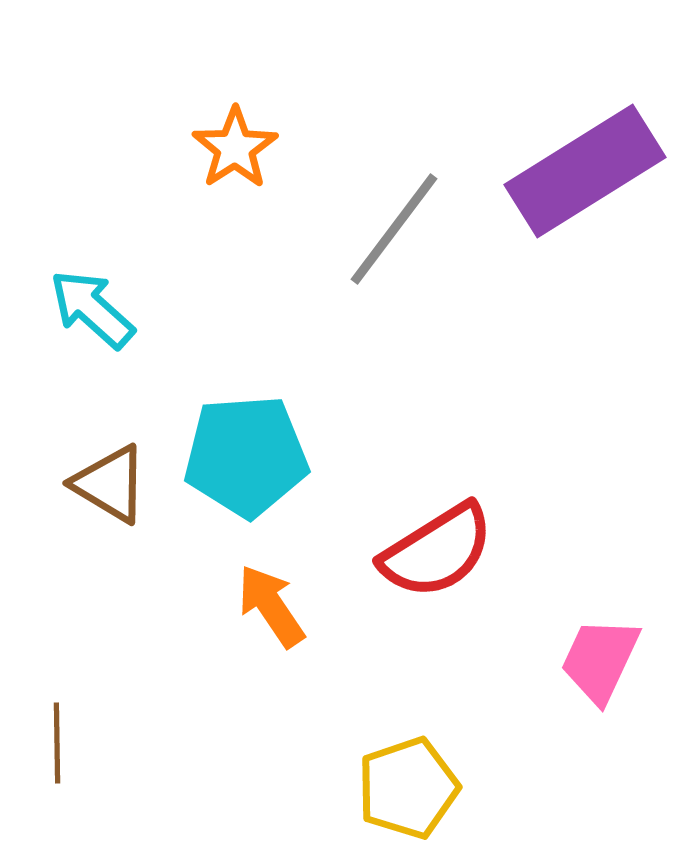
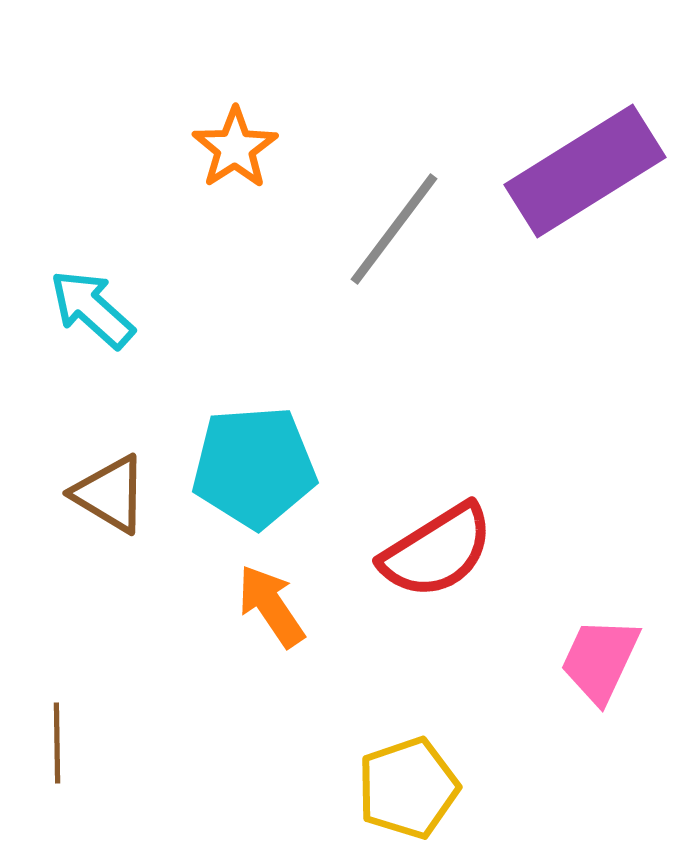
cyan pentagon: moved 8 px right, 11 px down
brown triangle: moved 10 px down
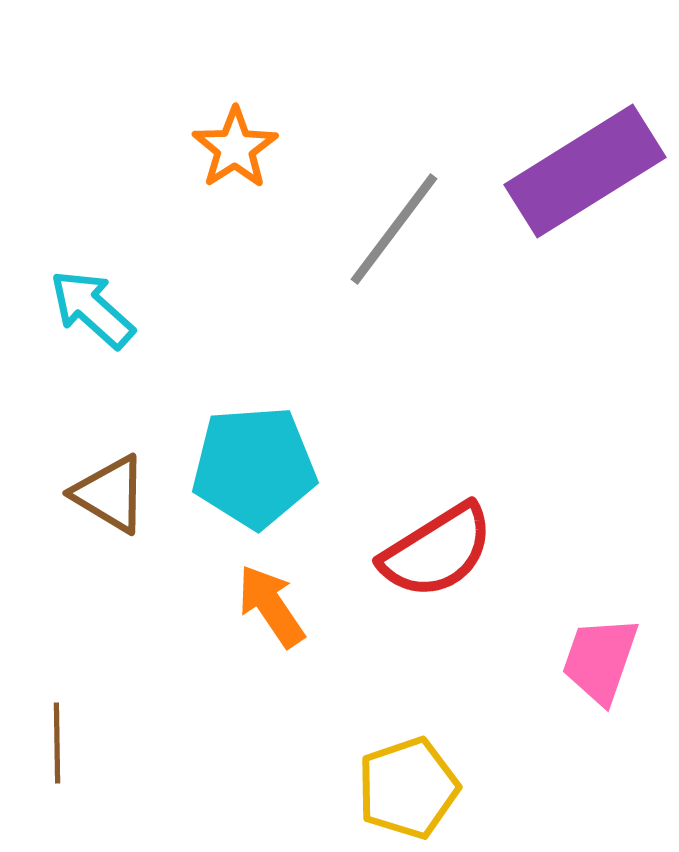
pink trapezoid: rotated 6 degrees counterclockwise
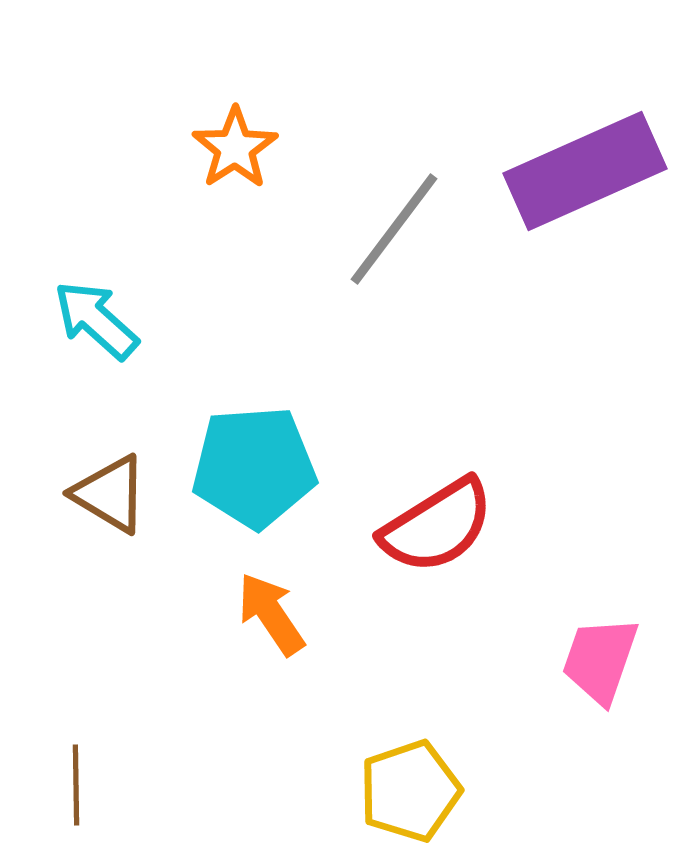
purple rectangle: rotated 8 degrees clockwise
cyan arrow: moved 4 px right, 11 px down
red semicircle: moved 25 px up
orange arrow: moved 8 px down
brown line: moved 19 px right, 42 px down
yellow pentagon: moved 2 px right, 3 px down
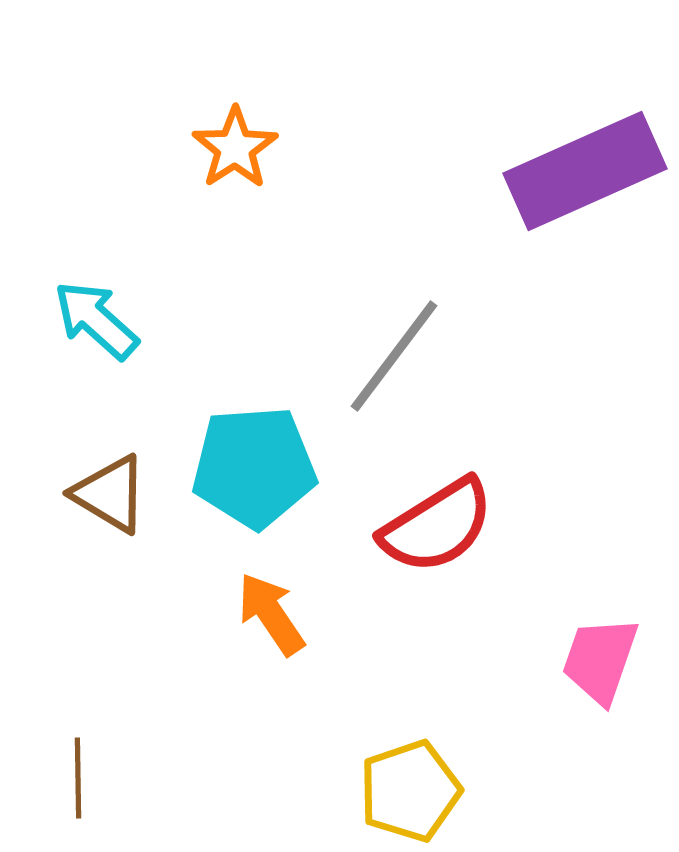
gray line: moved 127 px down
brown line: moved 2 px right, 7 px up
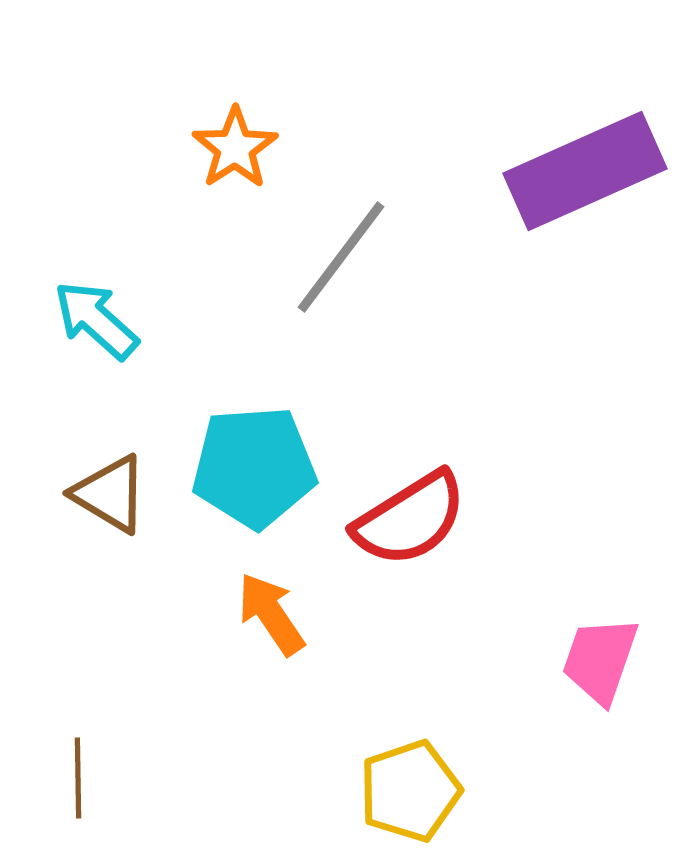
gray line: moved 53 px left, 99 px up
red semicircle: moved 27 px left, 7 px up
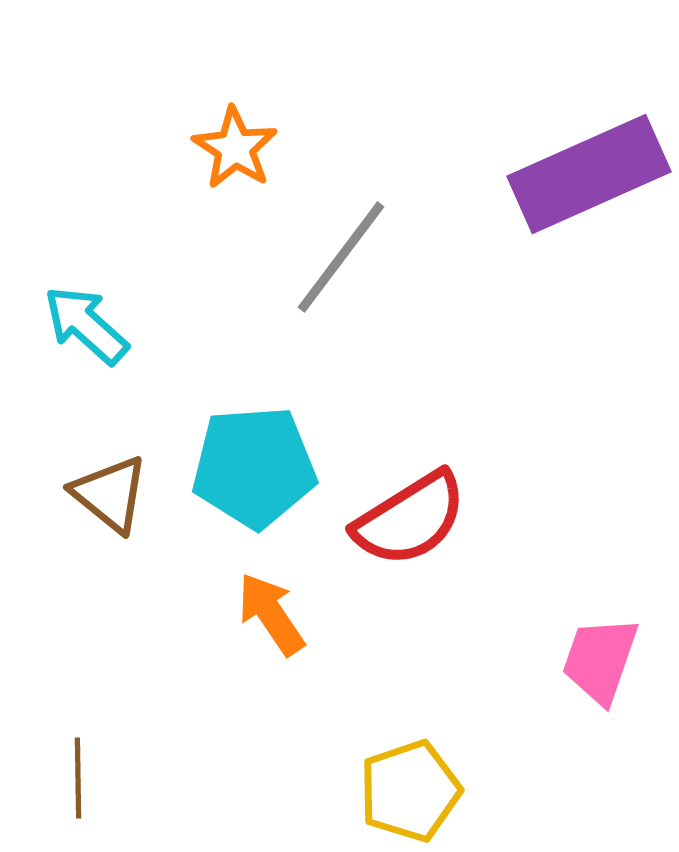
orange star: rotated 6 degrees counterclockwise
purple rectangle: moved 4 px right, 3 px down
cyan arrow: moved 10 px left, 5 px down
brown triangle: rotated 8 degrees clockwise
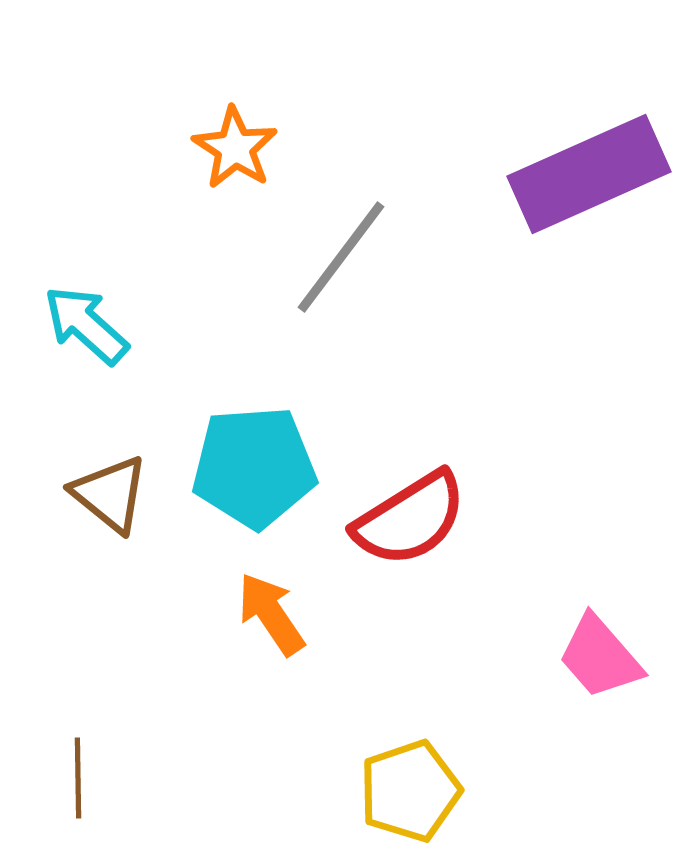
pink trapezoid: moved 3 px up; rotated 60 degrees counterclockwise
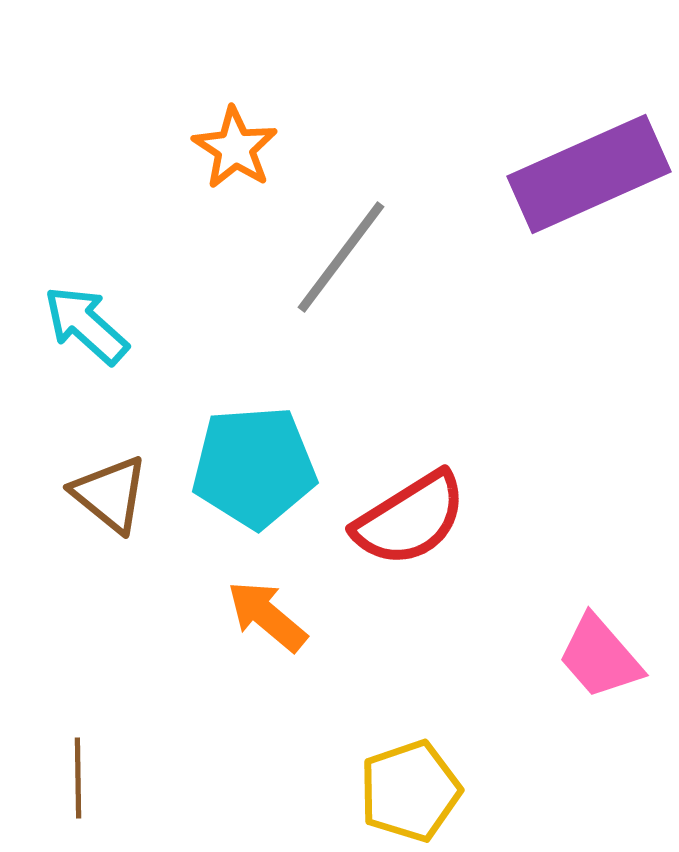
orange arrow: moved 4 px left, 2 px down; rotated 16 degrees counterclockwise
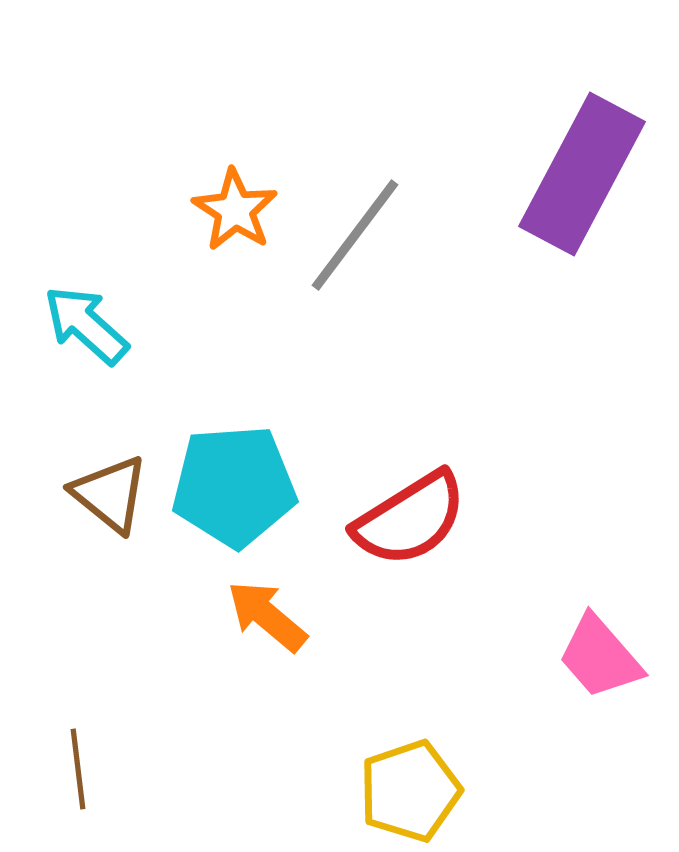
orange star: moved 62 px down
purple rectangle: moved 7 px left; rotated 38 degrees counterclockwise
gray line: moved 14 px right, 22 px up
cyan pentagon: moved 20 px left, 19 px down
brown line: moved 9 px up; rotated 6 degrees counterclockwise
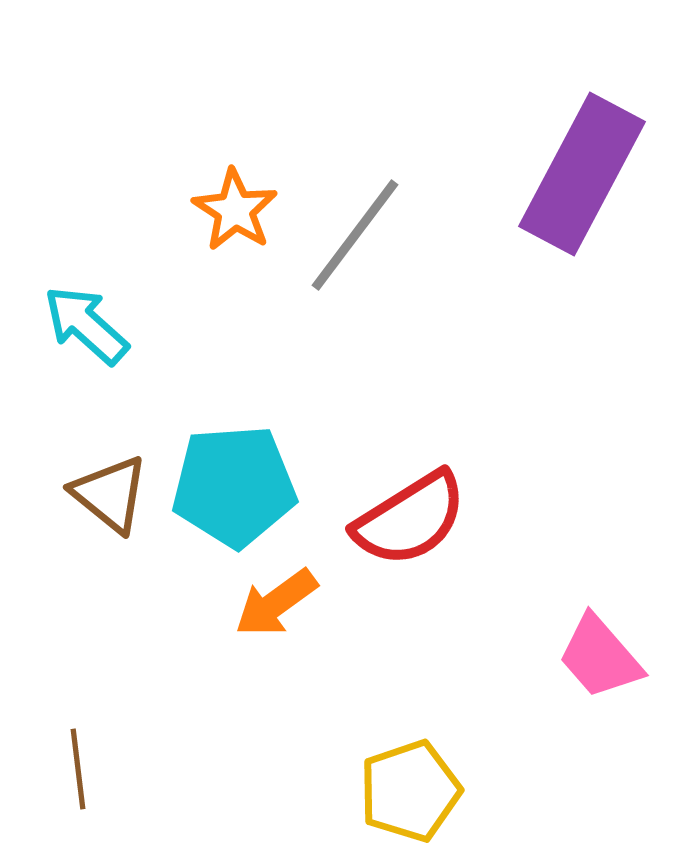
orange arrow: moved 9 px right, 13 px up; rotated 76 degrees counterclockwise
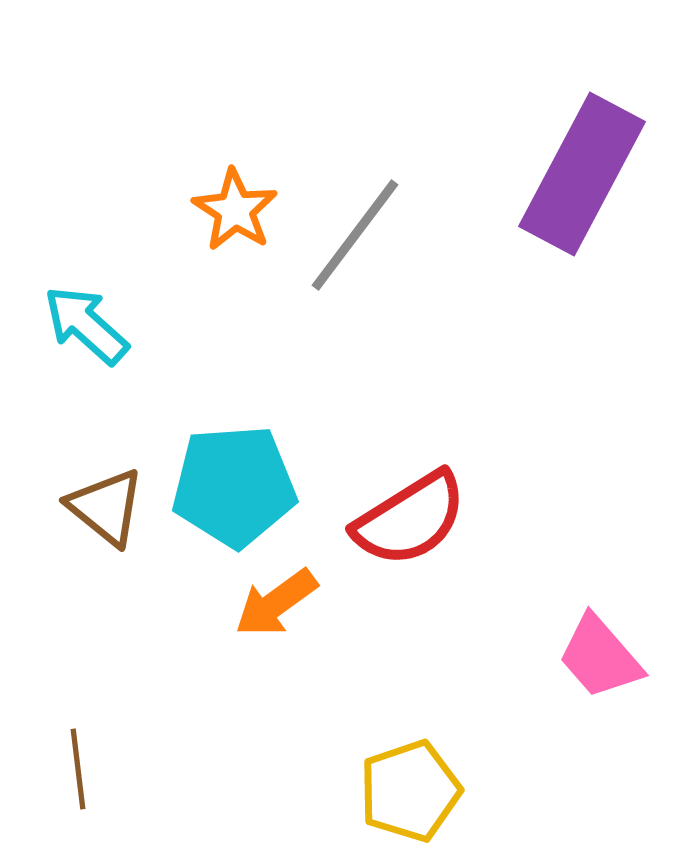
brown triangle: moved 4 px left, 13 px down
